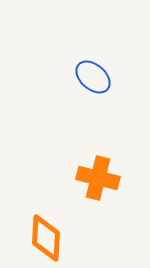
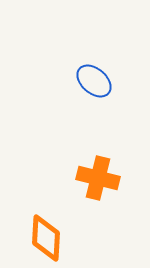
blue ellipse: moved 1 px right, 4 px down
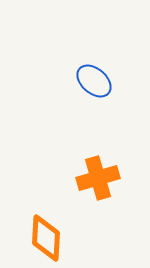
orange cross: rotated 30 degrees counterclockwise
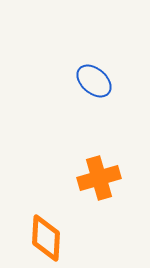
orange cross: moved 1 px right
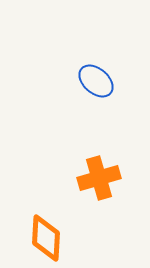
blue ellipse: moved 2 px right
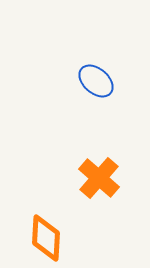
orange cross: rotated 33 degrees counterclockwise
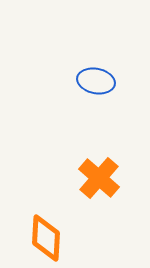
blue ellipse: rotated 30 degrees counterclockwise
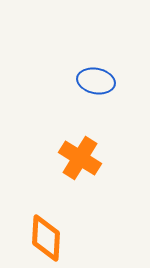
orange cross: moved 19 px left, 20 px up; rotated 9 degrees counterclockwise
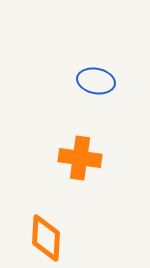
orange cross: rotated 24 degrees counterclockwise
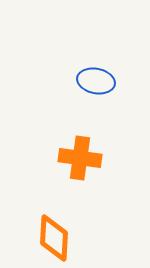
orange diamond: moved 8 px right
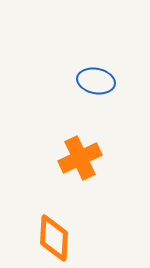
orange cross: rotated 33 degrees counterclockwise
